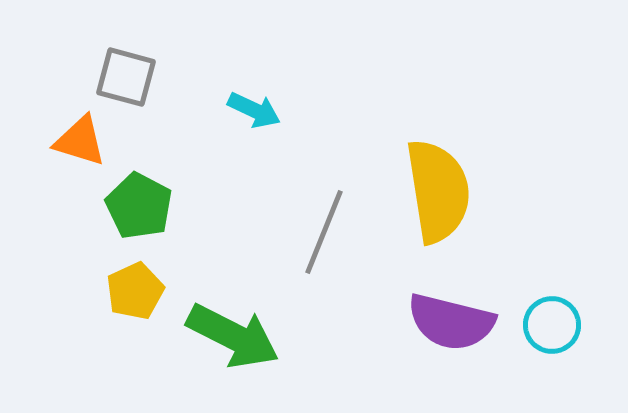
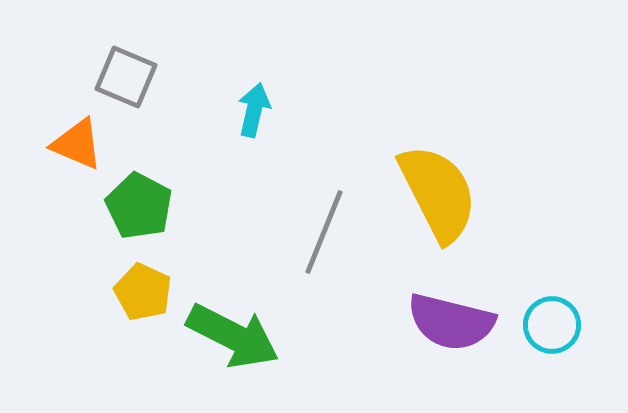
gray square: rotated 8 degrees clockwise
cyan arrow: rotated 102 degrees counterclockwise
orange triangle: moved 3 px left, 3 px down; rotated 6 degrees clockwise
yellow semicircle: moved 2 px down; rotated 18 degrees counterclockwise
yellow pentagon: moved 8 px right, 1 px down; rotated 22 degrees counterclockwise
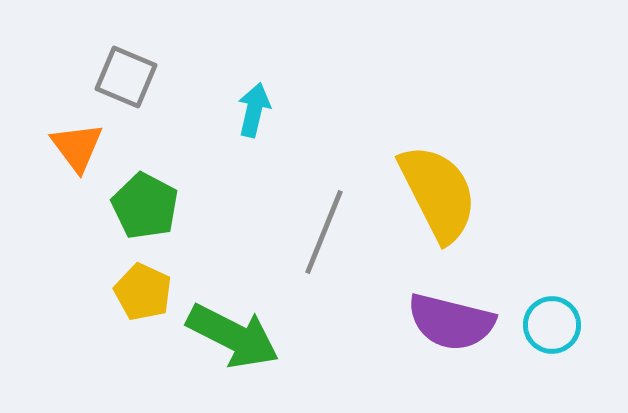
orange triangle: moved 3 px down; rotated 30 degrees clockwise
green pentagon: moved 6 px right
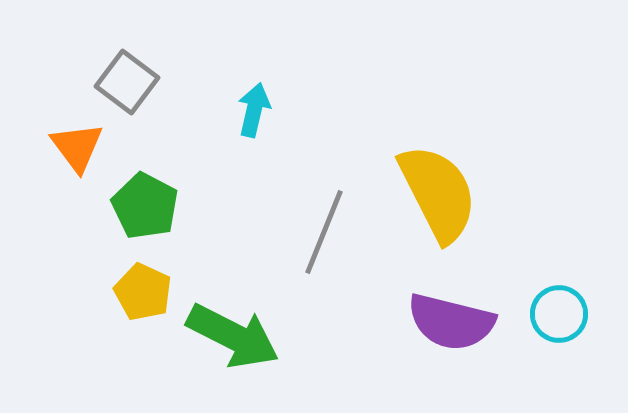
gray square: moved 1 px right, 5 px down; rotated 14 degrees clockwise
cyan circle: moved 7 px right, 11 px up
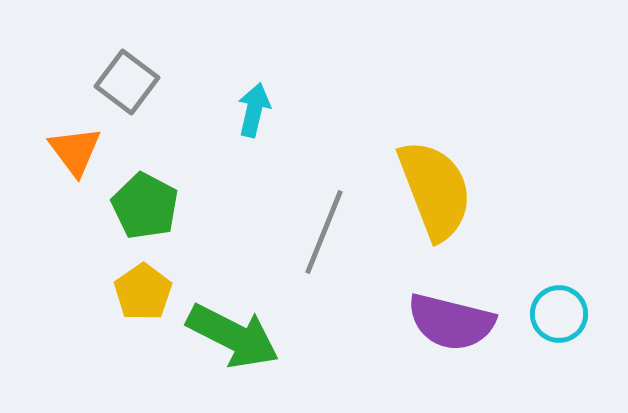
orange triangle: moved 2 px left, 4 px down
yellow semicircle: moved 3 px left, 3 px up; rotated 6 degrees clockwise
yellow pentagon: rotated 12 degrees clockwise
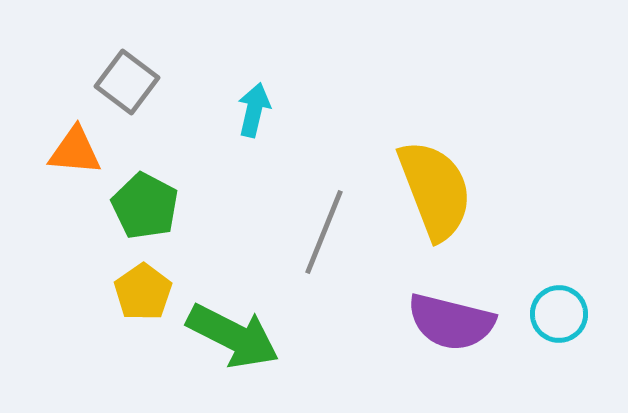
orange triangle: rotated 48 degrees counterclockwise
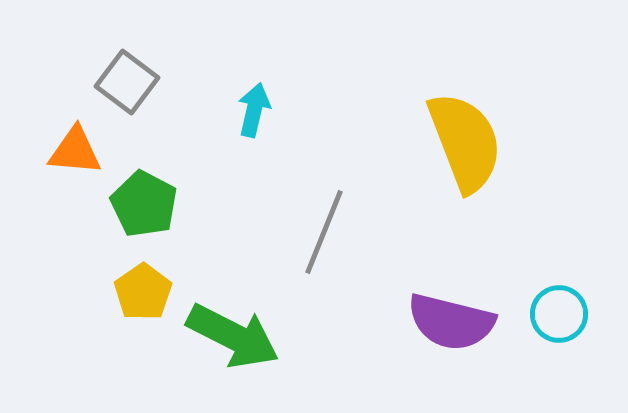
yellow semicircle: moved 30 px right, 48 px up
green pentagon: moved 1 px left, 2 px up
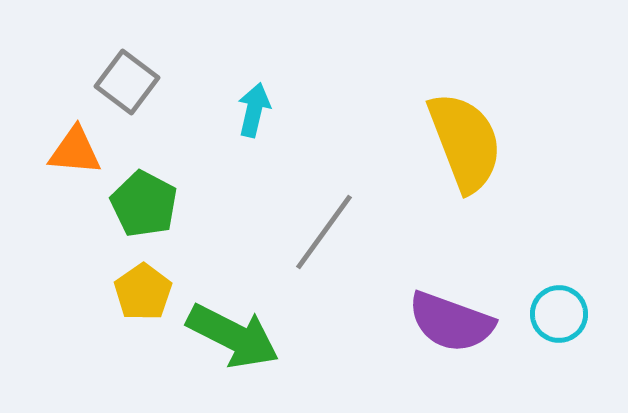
gray line: rotated 14 degrees clockwise
purple semicircle: rotated 6 degrees clockwise
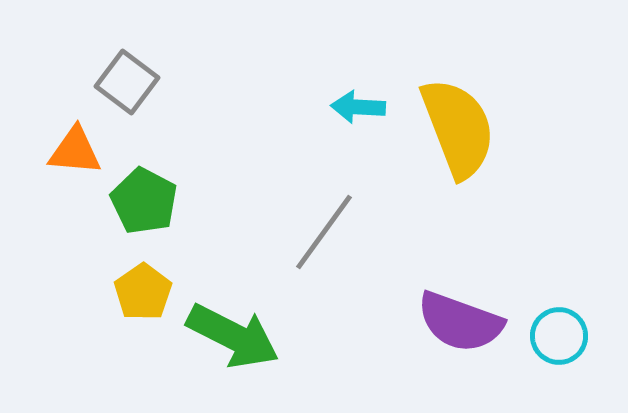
cyan arrow: moved 104 px right, 3 px up; rotated 100 degrees counterclockwise
yellow semicircle: moved 7 px left, 14 px up
green pentagon: moved 3 px up
cyan circle: moved 22 px down
purple semicircle: moved 9 px right
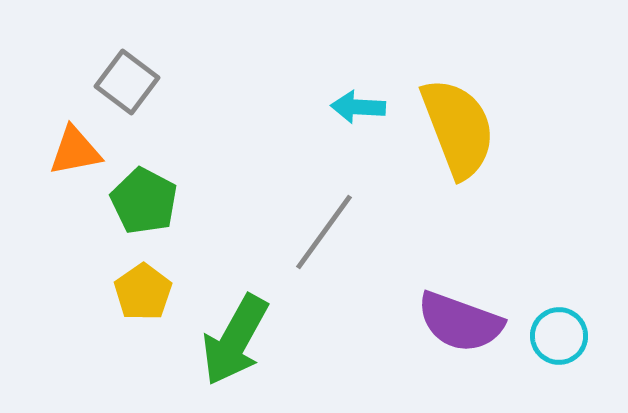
orange triangle: rotated 16 degrees counterclockwise
green arrow: moved 2 px right, 4 px down; rotated 92 degrees clockwise
